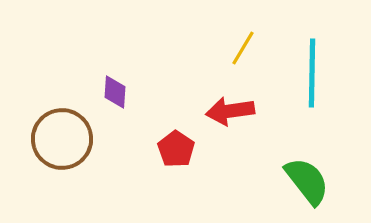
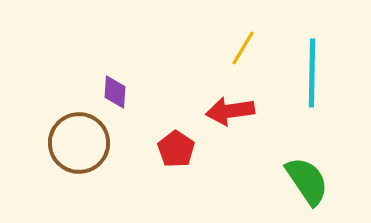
brown circle: moved 17 px right, 4 px down
green semicircle: rotated 4 degrees clockwise
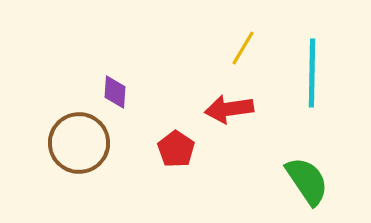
red arrow: moved 1 px left, 2 px up
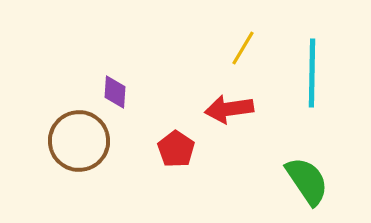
brown circle: moved 2 px up
